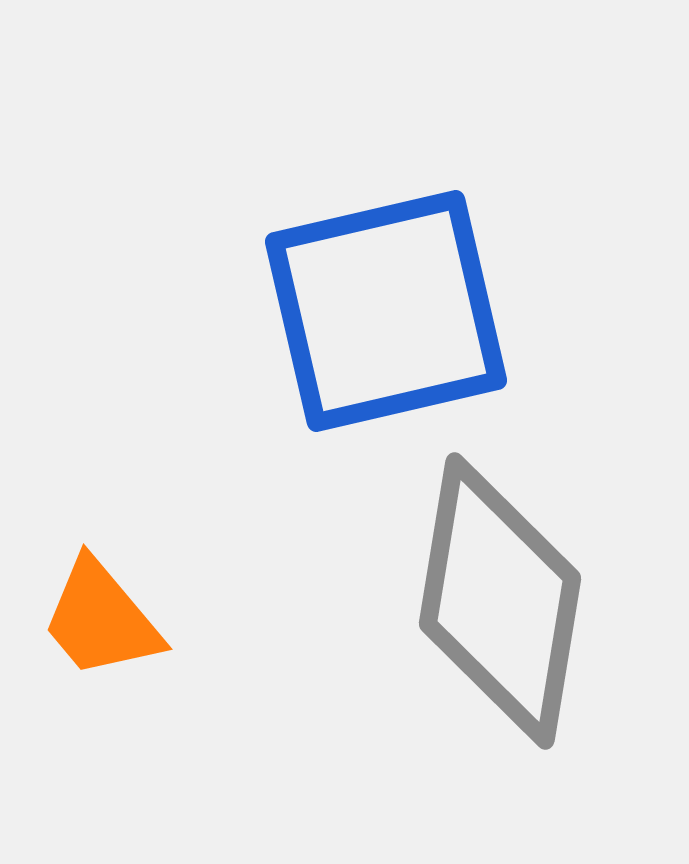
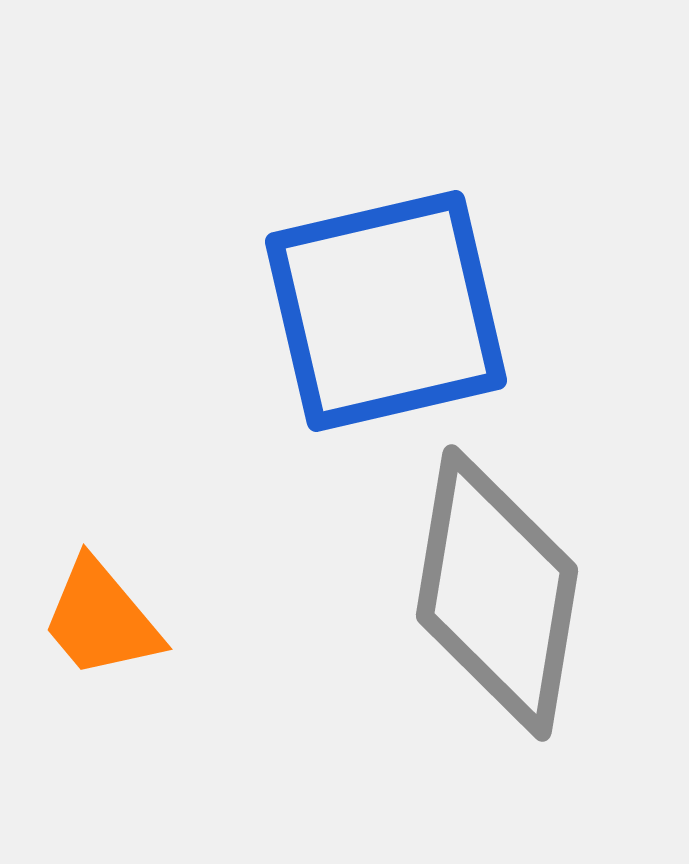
gray diamond: moved 3 px left, 8 px up
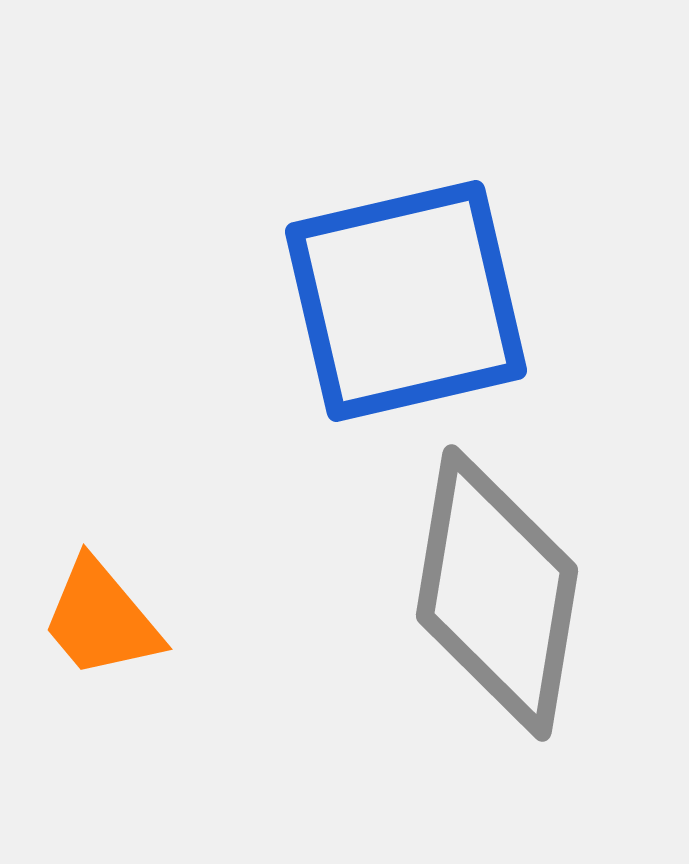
blue square: moved 20 px right, 10 px up
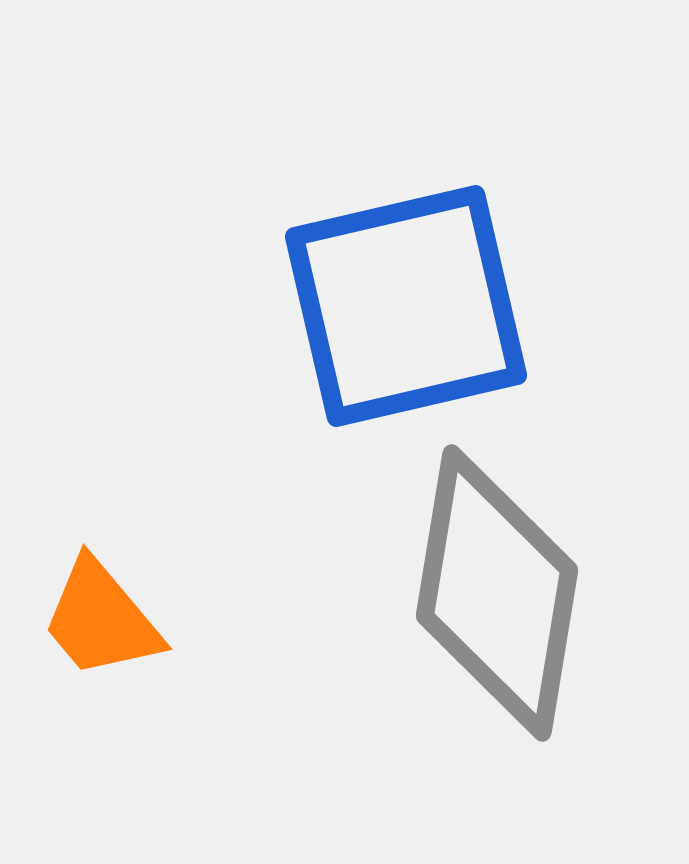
blue square: moved 5 px down
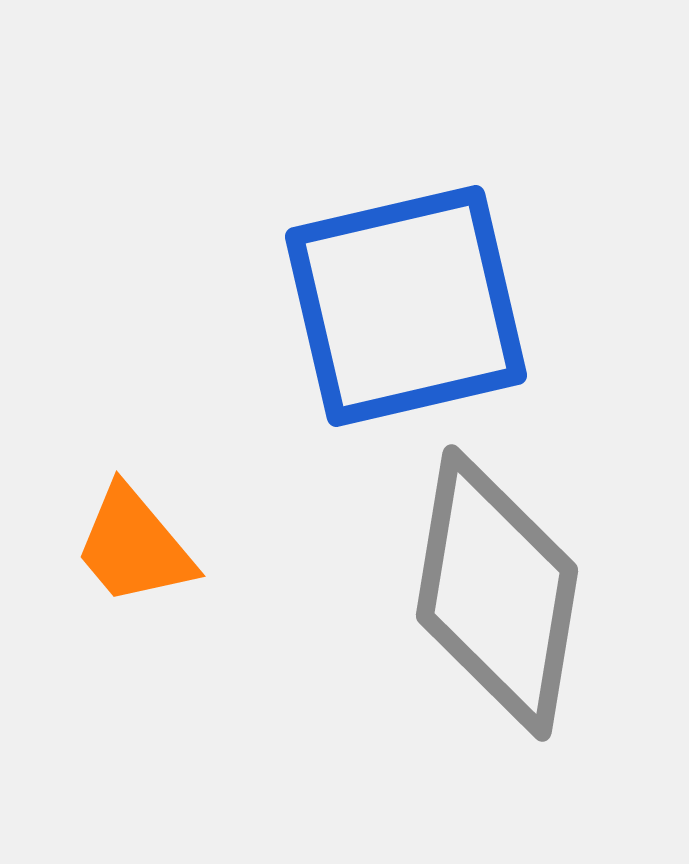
orange trapezoid: moved 33 px right, 73 px up
